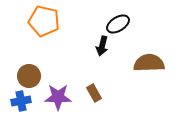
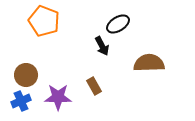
orange pentagon: rotated 8 degrees clockwise
black arrow: rotated 42 degrees counterclockwise
brown circle: moved 3 px left, 1 px up
brown rectangle: moved 7 px up
blue cross: rotated 12 degrees counterclockwise
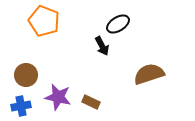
brown semicircle: moved 11 px down; rotated 16 degrees counterclockwise
brown rectangle: moved 3 px left, 16 px down; rotated 36 degrees counterclockwise
purple star: rotated 12 degrees clockwise
blue cross: moved 5 px down; rotated 12 degrees clockwise
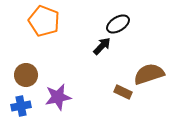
black arrow: rotated 108 degrees counterclockwise
purple star: rotated 24 degrees counterclockwise
brown rectangle: moved 32 px right, 10 px up
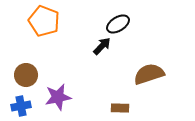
brown rectangle: moved 3 px left, 16 px down; rotated 24 degrees counterclockwise
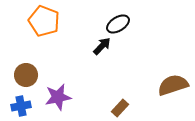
brown semicircle: moved 24 px right, 11 px down
brown rectangle: rotated 48 degrees counterclockwise
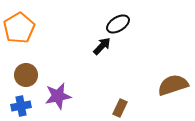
orange pentagon: moved 25 px left, 7 px down; rotated 20 degrees clockwise
purple star: moved 1 px up
brown rectangle: rotated 18 degrees counterclockwise
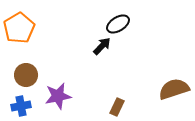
brown semicircle: moved 1 px right, 4 px down
brown rectangle: moved 3 px left, 1 px up
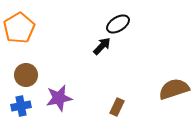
purple star: moved 1 px right, 2 px down
